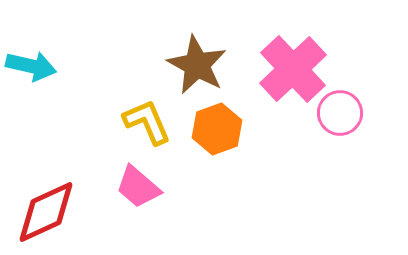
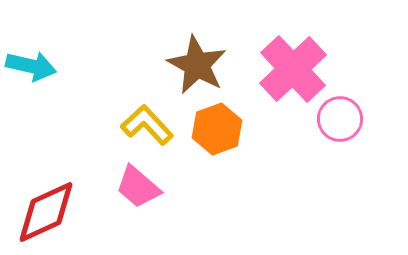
pink circle: moved 6 px down
yellow L-shape: moved 3 px down; rotated 20 degrees counterclockwise
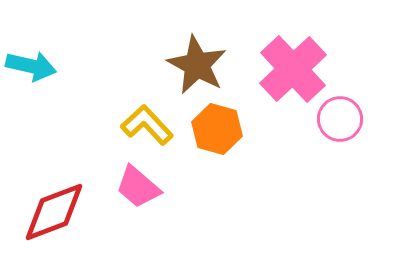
orange hexagon: rotated 24 degrees counterclockwise
red diamond: moved 8 px right; rotated 4 degrees clockwise
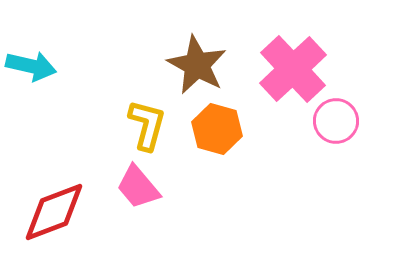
pink circle: moved 4 px left, 2 px down
yellow L-shape: rotated 58 degrees clockwise
pink trapezoid: rotated 9 degrees clockwise
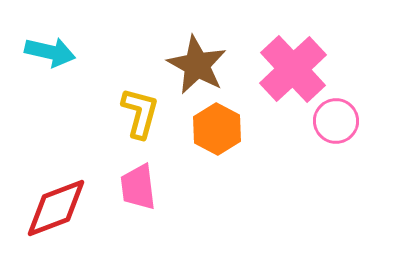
cyan arrow: moved 19 px right, 14 px up
yellow L-shape: moved 7 px left, 12 px up
orange hexagon: rotated 12 degrees clockwise
pink trapezoid: rotated 33 degrees clockwise
red diamond: moved 2 px right, 4 px up
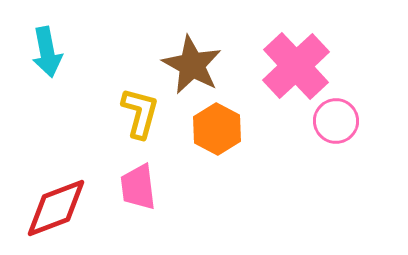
cyan arrow: moved 3 px left; rotated 66 degrees clockwise
brown star: moved 5 px left
pink cross: moved 3 px right, 3 px up
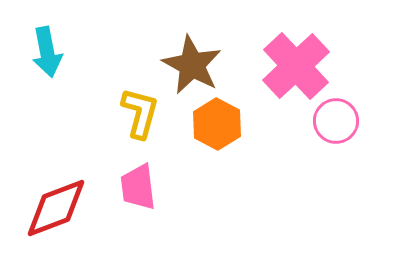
orange hexagon: moved 5 px up
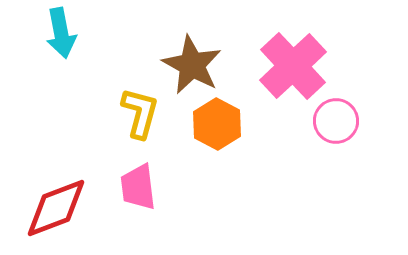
cyan arrow: moved 14 px right, 19 px up
pink cross: moved 3 px left
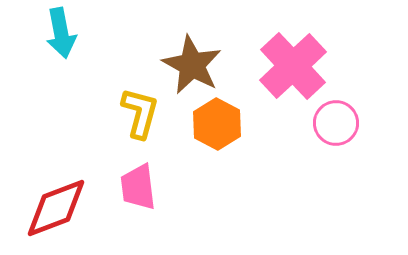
pink circle: moved 2 px down
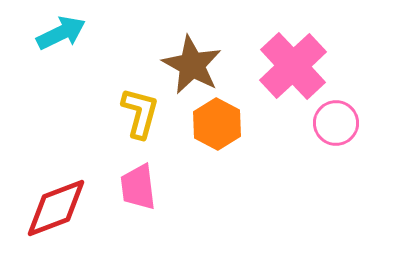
cyan arrow: rotated 105 degrees counterclockwise
